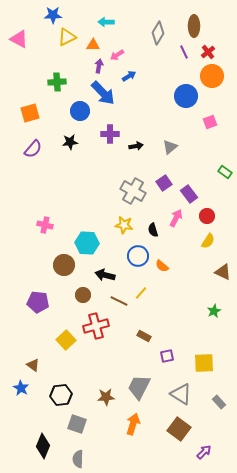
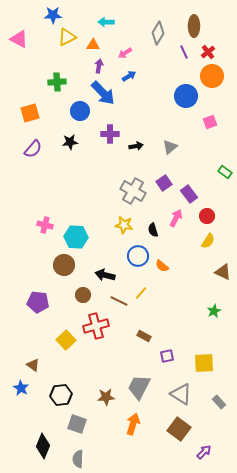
pink arrow at (117, 55): moved 8 px right, 2 px up
cyan hexagon at (87, 243): moved 11 px left, 6 px up
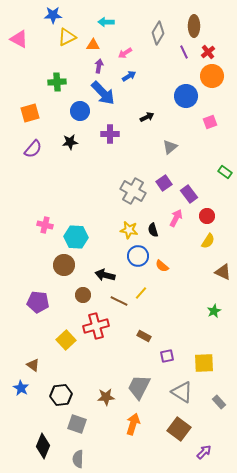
black arrow at (136, 146): moved 11 px right, 29 px up; rotated 16 degrees counterclockwise
yellow star at (124, 225): moved 5 px right, 5 px down
gray triangle at (181, 394): moved 1 px right, 2 px up
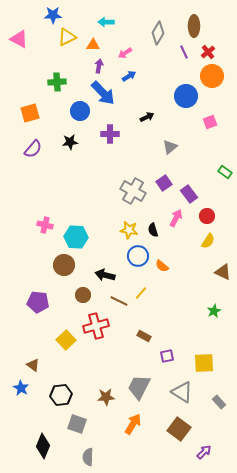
orange arrow at (133, 424): rotated 15 degrees clockwise
gray semicircle at (78, 459): moved 10 px right, 2 px up
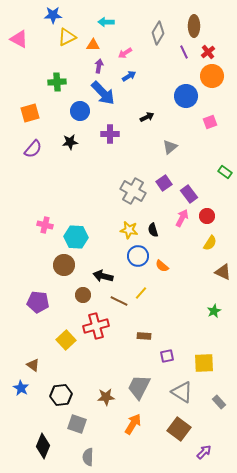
pink arrow at (176, 218): moved 6 px right
yellow semicircle at (208, 241): moved 2 px right, 2 px down
black arrow at (105, 275): moved 2 px left, 1 px down
brown rectangle at (144, 336): rotated 24 degrees counterclockwise
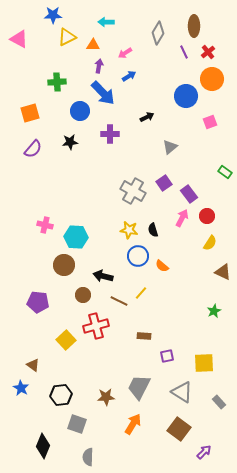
orange circle at (212, 76): moved 3 px down
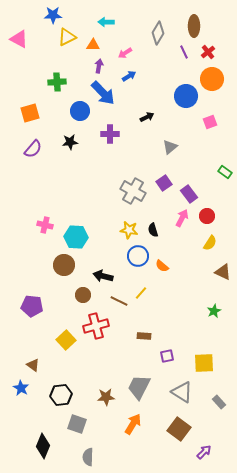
purple pentagon at (38, 302): moved 6 px left, 4 px down
